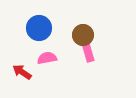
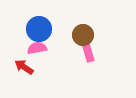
blue circle: moved 1 px down
pink semicircle: moved 10 px left, 10 px up
red arrow: moved 2 px right, 5 px up
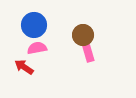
blue circle: moved 5 px left, 4 px up
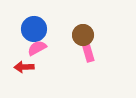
blue circle: moved 4 px down
pink semicircle: rotated 18 degrees counterclockwise
red arrow: rotated 36 degrees counterclockwise
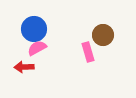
brown circle: moved 20 px right
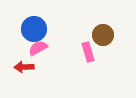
pink semicircle: moved 1 px right
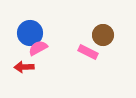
blue circle: moved 4 px left, 4 px down
pink rectangle: rotated 48 degrees counterclockwise
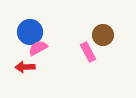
blue circle: moved 1 px up
pink rectangle: rotated 36 degrees clockwise
red arrow: moved 1 px right
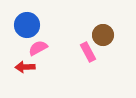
blue circle: moved 3 px left, 7 px up
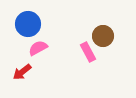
blue circle: moved 1 px right, 1 px up
brown circle: moved 1 px down
red arrow: moved 3 px left, 5 px down; rotated 36 degrees counterclockwise
